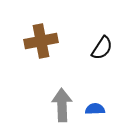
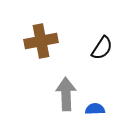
gray arrow: moved 4 px right, 11 px up
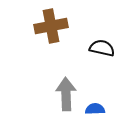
brown cross: moved 10 px right, 15 px up
black semicircle: rotated 110 degrees counterclockwise
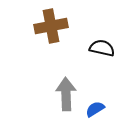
blue semicircle: rotated 30 degrees counterclockwise
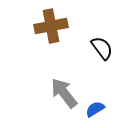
black semicircle: rotated 40 degrees clockwise
gray arrow: moved 2 px left, 1 px up; rotated 36 degrees counterclockwise
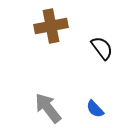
gray arrow: moved 16 px left, 15 px down
blue semicircle: rotated 102 degrees counterclockwise
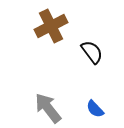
brown cross: rotated 16 degrees counterclockwise
black semicircle: moved 10 px left, 4 px down
